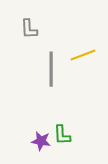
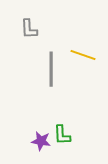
yellow line: rotated 40 degrees clockwise
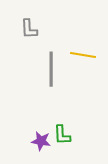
yellow line: rotated 10 degrees counterclockwise
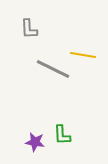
gray line: moved 2 px right; rotated 64 degrees counterclockwise
purple star: moved 6 px left, 1 px down
